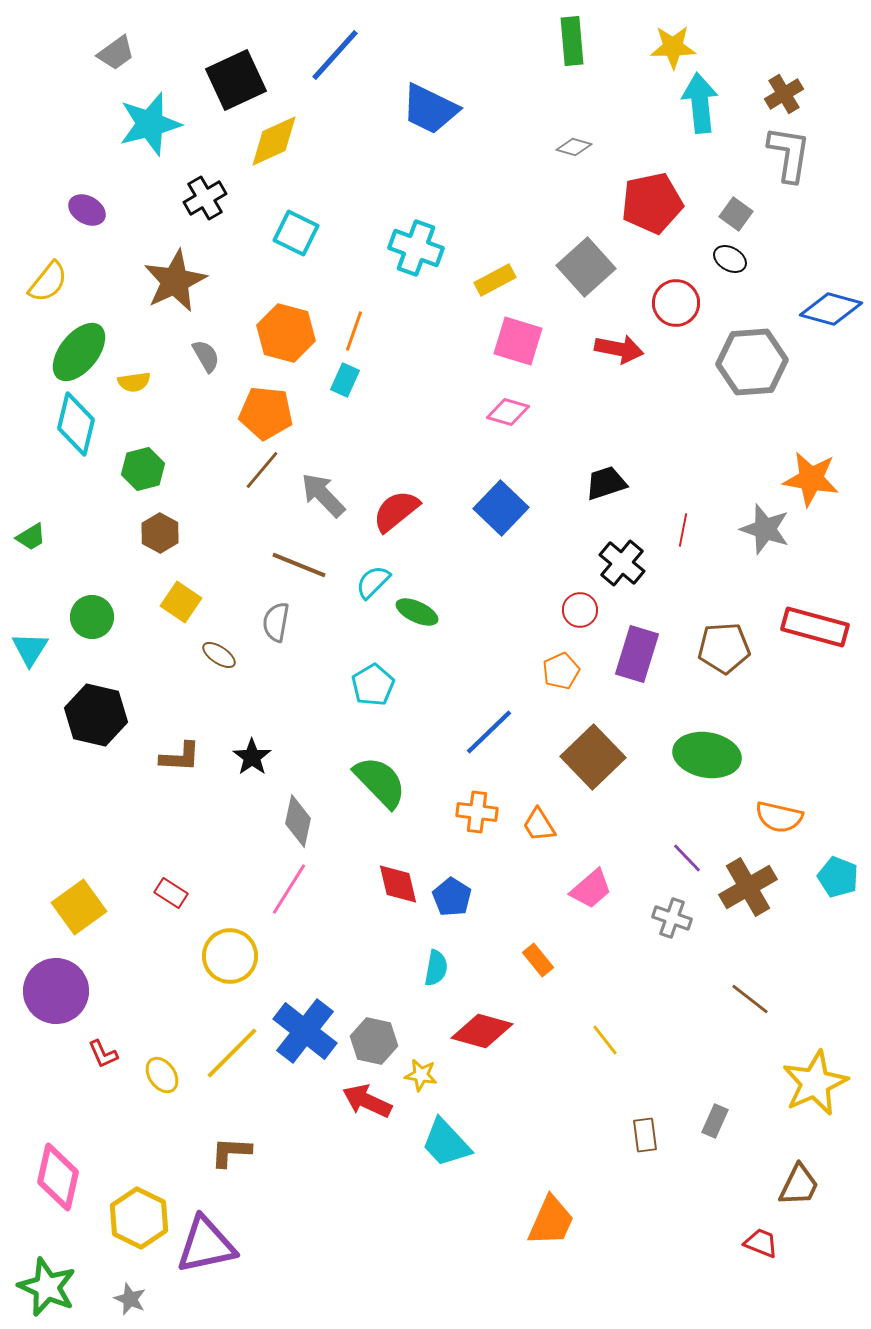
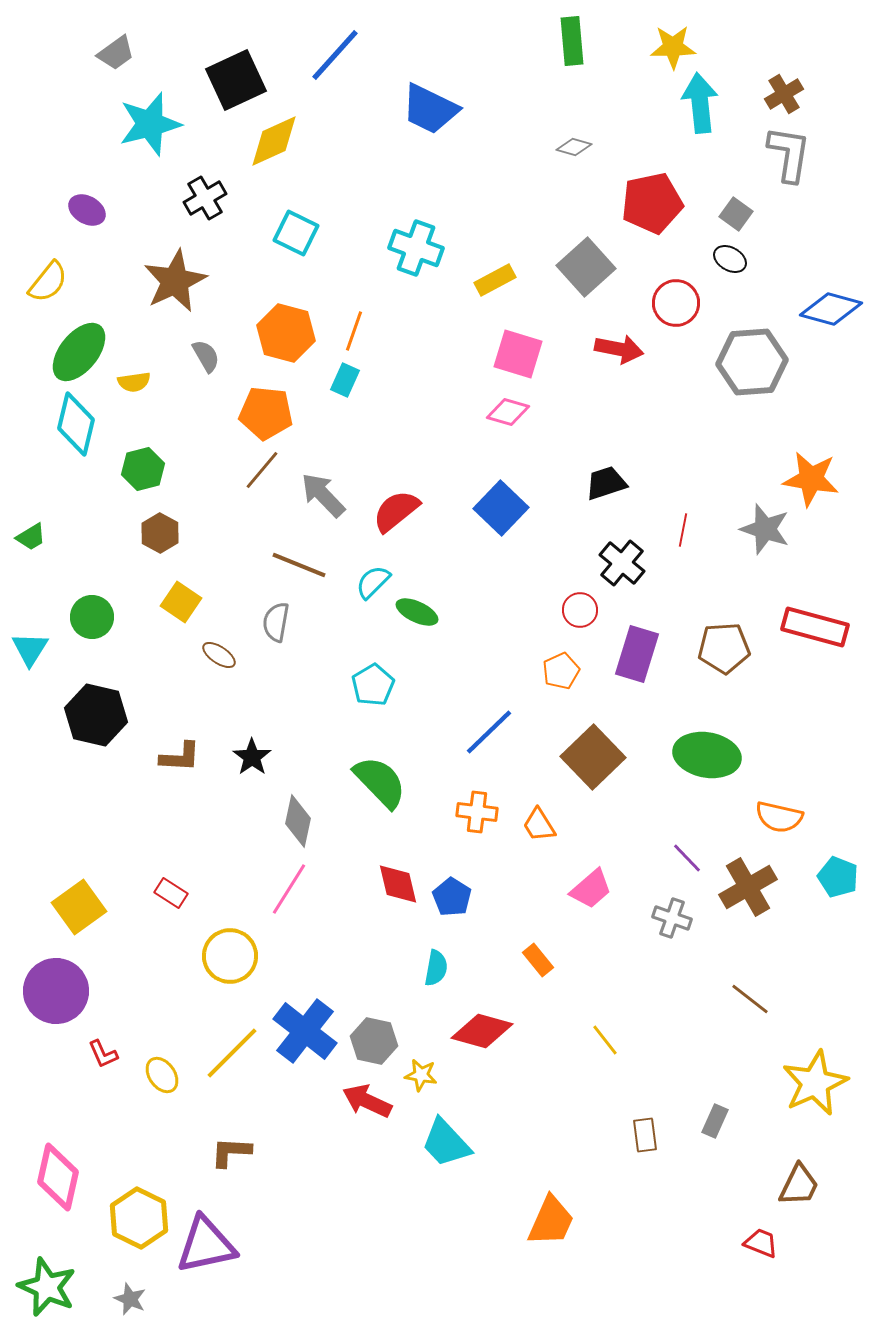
pink square at (518, 341): moved 13 px down
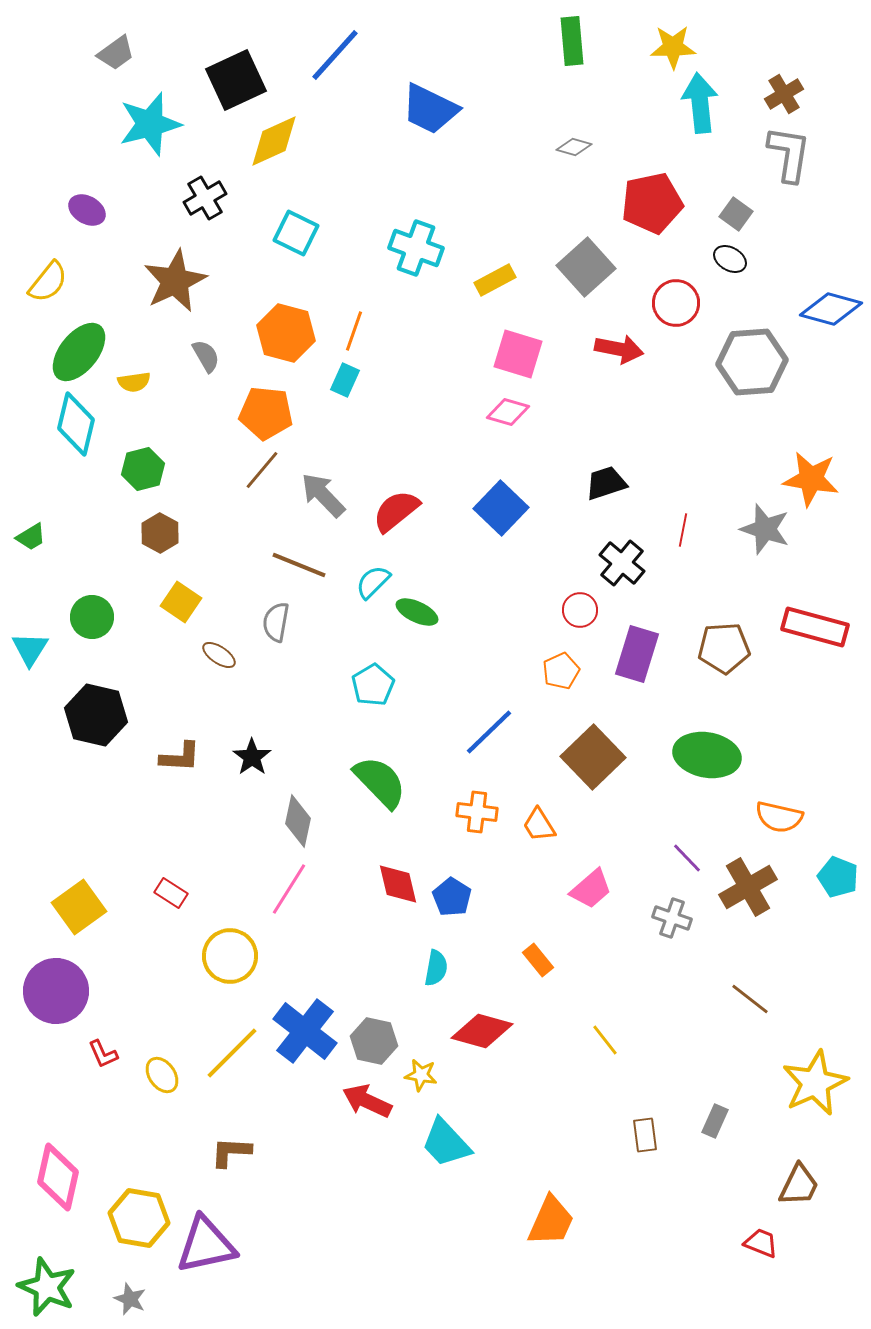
yellow hexagon at (139, 1218): rotated 16 degrees counterclockwise
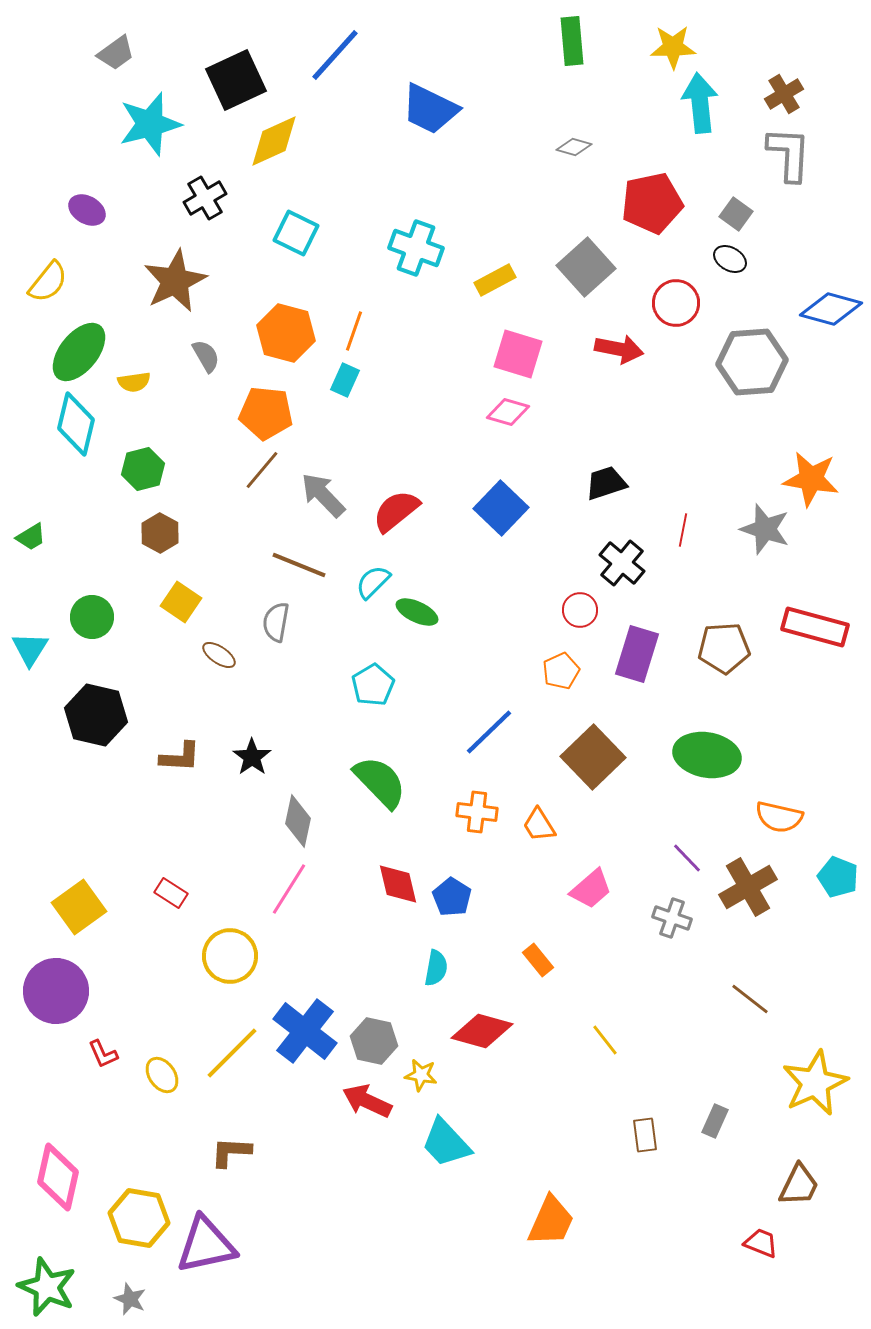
gray L-shape at (789, 154): rotated 6 degrees counterclockwise
